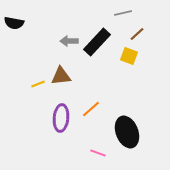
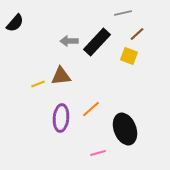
black semicircle: moved 1 px right; rotated 60 degrees counterclockwise
black ellipse: moved 2 px left, 3 px up
pink line: rotated 35 degrees counterclockwise
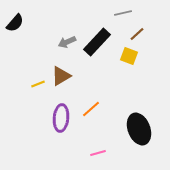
gray arrow: moved 2 px left, 1 px down; rotated 24 degrees counterclockwise
brown triangle: rotated 25 degrees counterclockwise
black ellipse: moved 14 px right
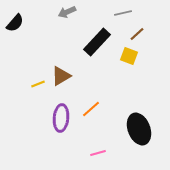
gray arrow: moved 30 px up
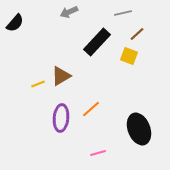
gray arrow: moved 2 px right
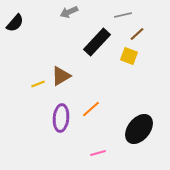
gray line: moved 2 px down
black ellipse: rotated 60 degrees clockwise
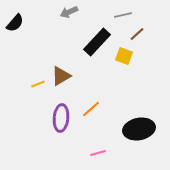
yellow square: moved 5 px left
black ellipse: rotated 40 degrees clockwise
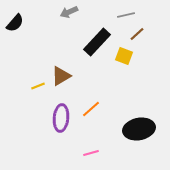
gray line: moved 3 px right
yellow line: moved 2 px down
pink line: moved 7 px left
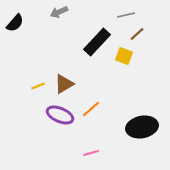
gray arrow: moved 10 px left
brown triangle: moved 3 px right, 8 px down
purple ellipse: moved 1 px left, 3 px up; rotated 72 degrees counterclockwise
black ellipse: moved 3 px right, 2 px up
